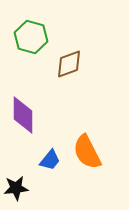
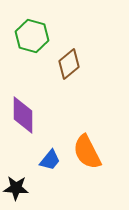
green hexagon: moved 1 px right, 1 px up
brown diamond: rotated 20 degrees counterclockwise
black star: rotated 10 degrees clockwise
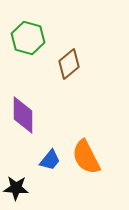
green hexagon: moved 4 px left, 2 px down
orange semicircle: moved 1 px left, 5 px down
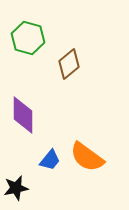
orange semicircle: moved 1 px right; rotated 27 degrees counterclockwise
black star: rotated 15 degrees counterclockwise
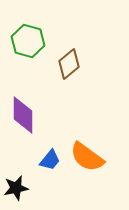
green hexagon: moved 3 px down
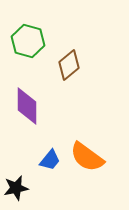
brown diamond: moved 1 px down
purple diamond: moved 4 px right, 9 px up
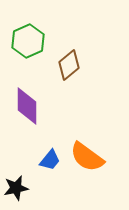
green hexagon: rotated 20 degrees clockwise
